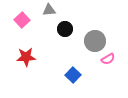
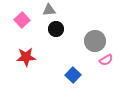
black circle: moved 9 px left
pink semicircle: moved 2 px left, 1 px down
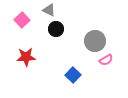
gray triangle: rotated 32 degrees clockwise
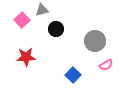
gray triangle: moved 7 px left; rotated 40 degrees counterclockwise
pink semicircle: moved 5 px down
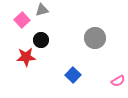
black circle: moved 15 px left, 11 px down
gray circle: moved 3 px up
pink semicircle: moved 12 px right, 16 px down
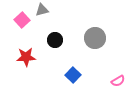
black circle: moved 14 px right
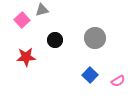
blue square: moved 17 px right
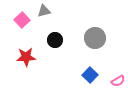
gray triangle: moved 2 px right, 1 px down
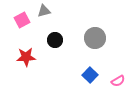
pink square: rotated 14 degrees clockwise
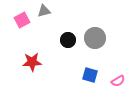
black circle: moved 13 px right
red star: moved 6 px right, 5 px down
blue square: rotated 28 degrees counterclockwise
